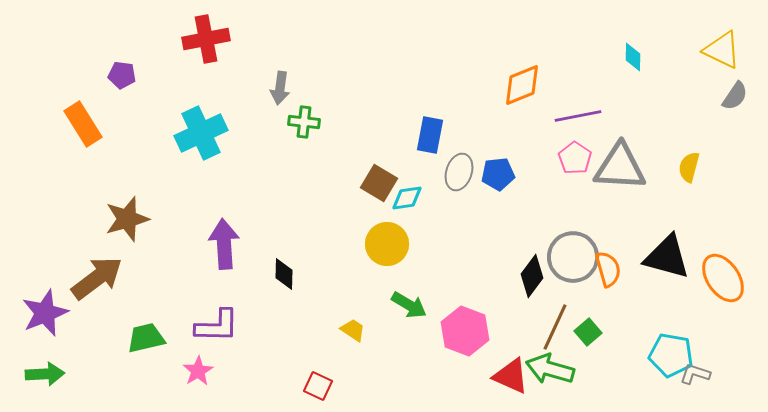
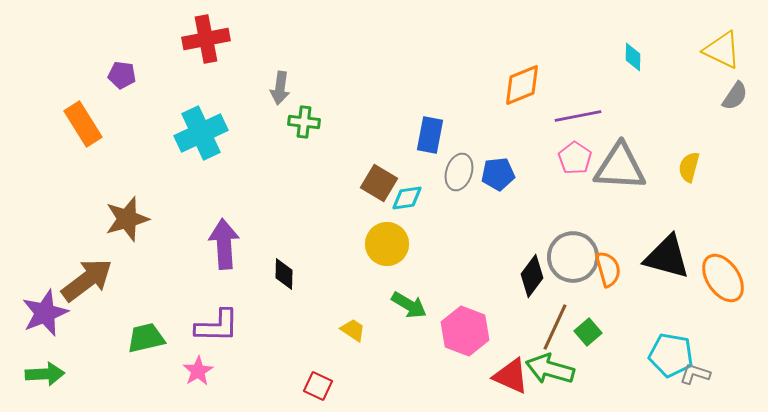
brown arrow at (97, 278): moved 10 px left, 2 px down
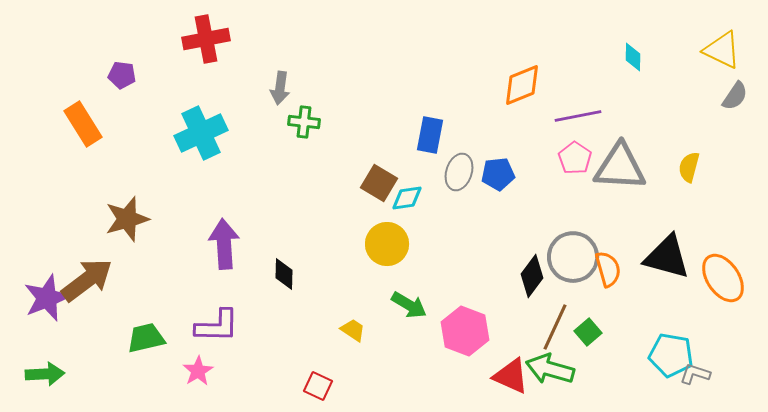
purple star at (45, 313): moved 2 px right, 15 px up
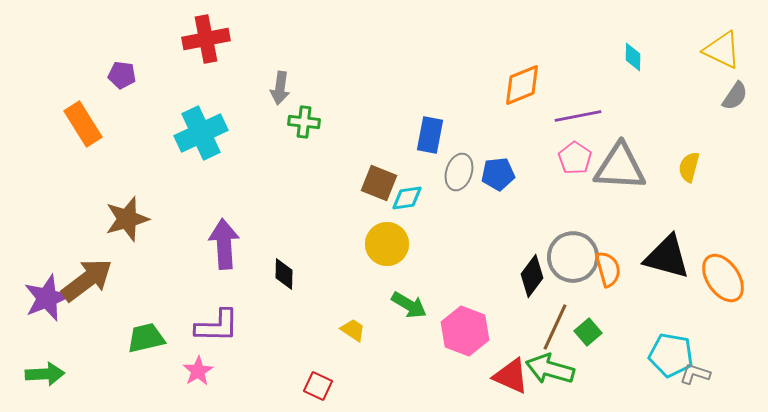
brown square at (379, 183): rotated 9 degrees counterclockwise
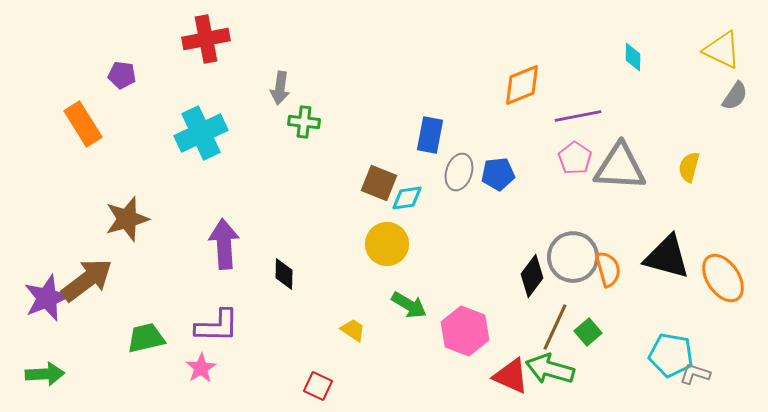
pink star at (198, 371): moved 3 px right, 3 px up
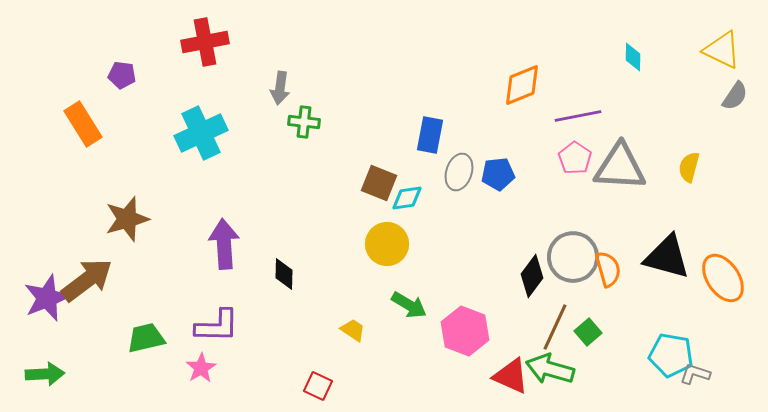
red cross at (206, 39): moved 1 px left, 3 px down
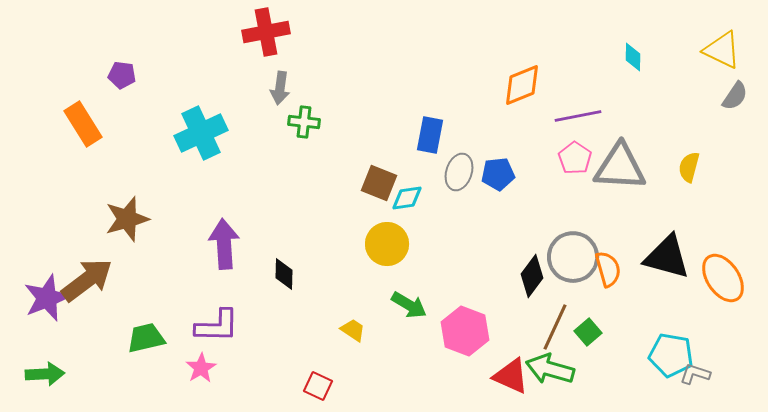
red cross at (205, 42): moved 61 px right, 10 px up
